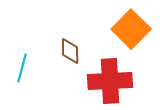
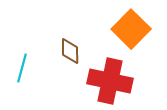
red cross: rotated 15 degrees clockwise
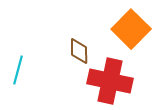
brown diamond: moved 9 px right
cyan line: moved 4 px left, 2 px down
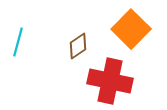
brown diamond: moved 1 px left, 5 px up; rotated 56 degrees clockwise
cyan line: moved 28 px up
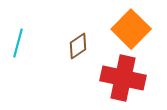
cyan line: moved 1 px down
red cross: moved 13 px right, 3 px up
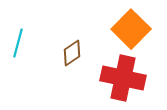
brown diamond: moved 6 px left, 7 px down
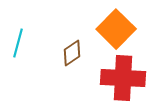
orange square: moved 15 px left
red cross: rotated 9 degrees counterclockwise
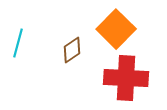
brown diamond: moved 3 px up
red cross: moved 3 px right
